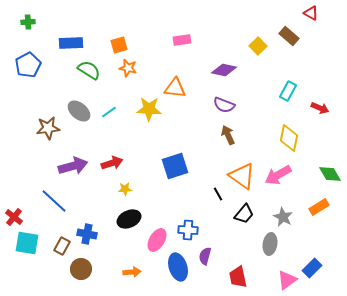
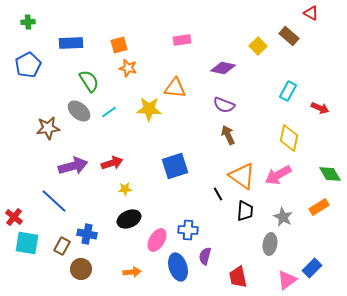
green semicircle at (89, 70): moved 11 px down; rotated 25 degrees clockwise
purple diamond at (224, 70): moved 1 px left, 2 px up
black trapezoid at (244, 214): moved 1 px right, 3 px up; rotated 35 degrees counterclockwise
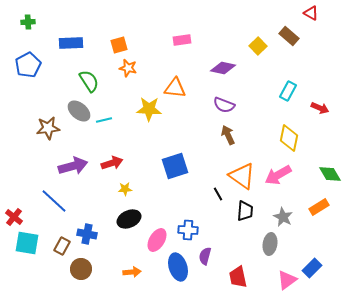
cyan line at (109, 112): moved 5 px left, 8 px down; rotated 21 degrees clockwise
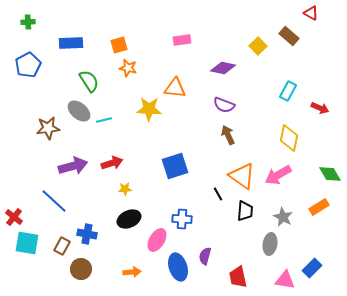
blue cross at (188, 230): moved 6 px left, 11 px up
pink triangle at (287, 280): moved 2 px left; rotated 45 degrees clockwise
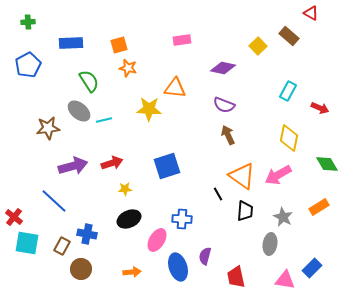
blue square at (175, 166): moved 8 px left
green diamond at (330, 174): moved 3 px left, 10 px up
red trapezoid at (238, 277): moved 2 px left
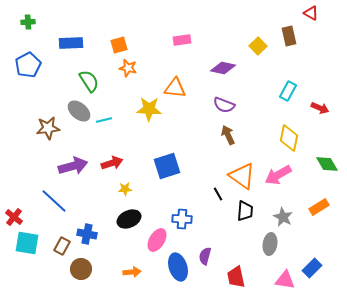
brown rectangle at (289, 36): rotated 36 degrees clockwise
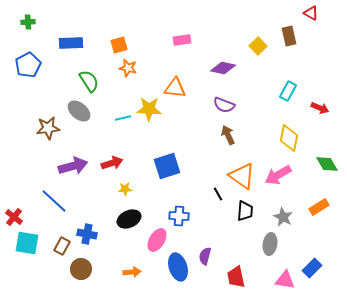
cyan line at (104, 120): moved 19 px right, 2 px up
blue cross at (182, 219): moved 3 px left, 3 px up
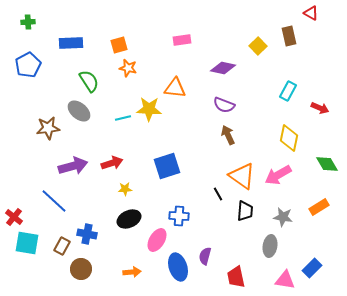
gray star at (283, 217): rotated 18 degrees counterclockwise
gray ellipse at (270, 244): moved 2 px down
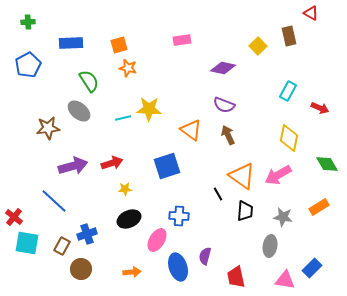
orange triangle at (175, 88): moved 16 px right, 42 px down; rotated 30 degrees clockwise
blue cross at (87, 234): rotated 30 degrees counterclockwise
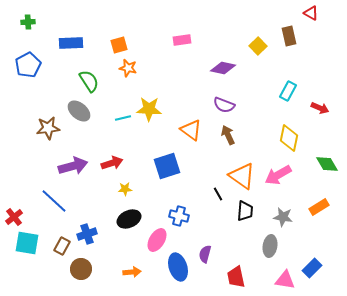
blue cross at (179, 216): rotated 12 degrees clockwise
red cross at (14, 217): rotated 12 degrees clockwise
purple semicircle at (205, 256): moved 2 px up
